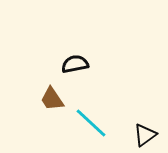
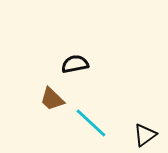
brown trapezoid: rotated 12 degrees counterclockwise
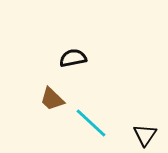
black semicircle: moved 2 px left, 6 px up
black triangle: rotated 20 degrees counterclockwise
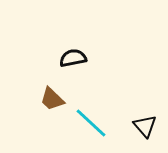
black triangle: moved 9 px up; rotated 15 degrees counterclockwise
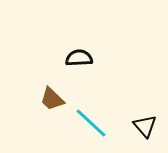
black semicircle: moved 6 px right; rotated 8 degrees clockwise
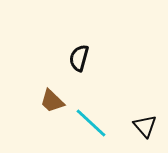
black semicircle: rotated 72 degrees counterclockwise
brown trapezoid: moved 2 px down
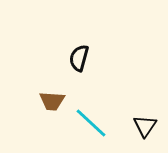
brown trapezoid: rotated 40 degrees counterclockwise
black triangle: rotated 15 degrees clockwise
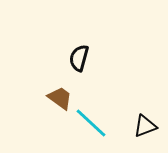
brown trapezoid: moved 8 px right, 3 px up; rotated 148 degrees counterclockwise
black triangle: rotated 35 degrees clockwise
